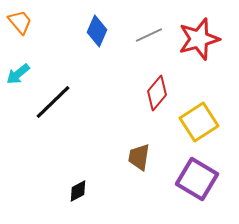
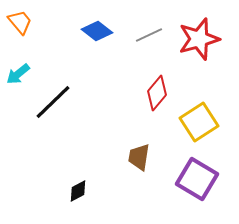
blue diamond: rotated 76 degrees counterclockwise
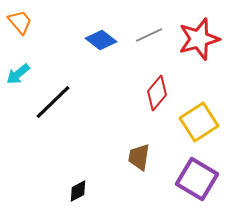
blue diamond: moved 4 px right, 9 px down
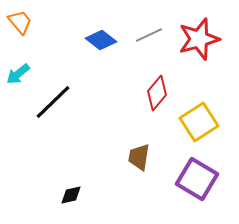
black diamond: moved 7 px left, 4 px down; rotated 15 degrees clockwise
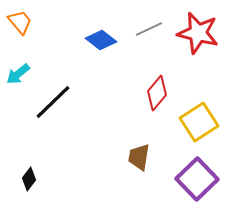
gray line: moved 6 px up
red star: moved 1 px left, 6 px up; rotated 30 degrees clockwise
purple square: rotated 15 degrees clockwise
black diamond: moved 42 px left, 16 px up; rotated 40 degrees counterclockwise
